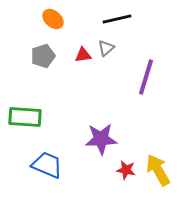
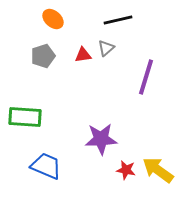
black line: moved 1 px right, 1 px down
blue trapezoid: moved 1 px left, 1 px down
yellow arrow: rotated 24 degrees counterclockwise
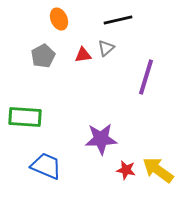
orange ellipse: moved 6 px right; rotated 25 degrees clockwise
gray pentagon: rotated 10 degrees counterclockwise
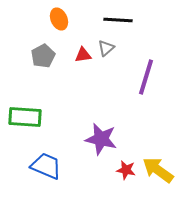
black line: rotated 16 degrees clockwise
purple star: rotated 16 degrees clockwise
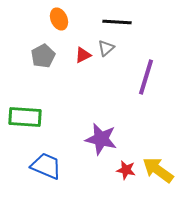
black line: moved 1 px left, 2 px down
red triangle: rotated 18 degrees counterclockwise
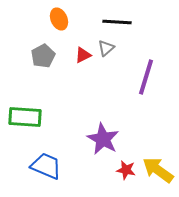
purple star: moved 2 px right; rotated 16 degrees clockwise
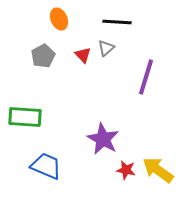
red triangle: rotated 48 degrees counterclockwise
